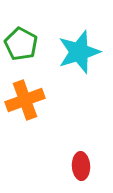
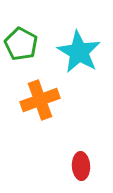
cyan star: rotated 24 degrees counterclockwise
orange cross: moved 15 px right
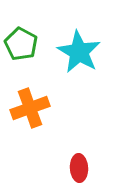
orange cross: moved 10 px left, 8 px down
red ellipse: moved 2 px left, 2 px down
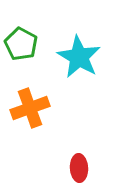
cyan star: moved 5 px down
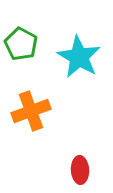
orange cross: moved 1 px right, 3 px down
red ellipse: moved 1 px right, 2 px down
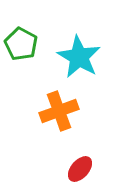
orange cross: moved 28 px right
red ellipse: moved 1 px up; rotated 44 degrees clockwise
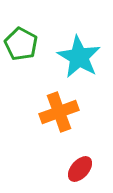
orange cross: moved 1 px down
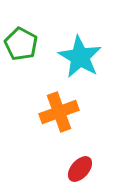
cyan star: moved 1 px right
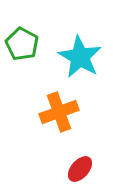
green pentagon: moved 1 px right
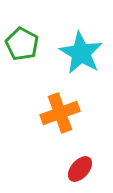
cyan star: moved 1 px right, 4 px up
orange cross: moved 1 px right, 1 px down
